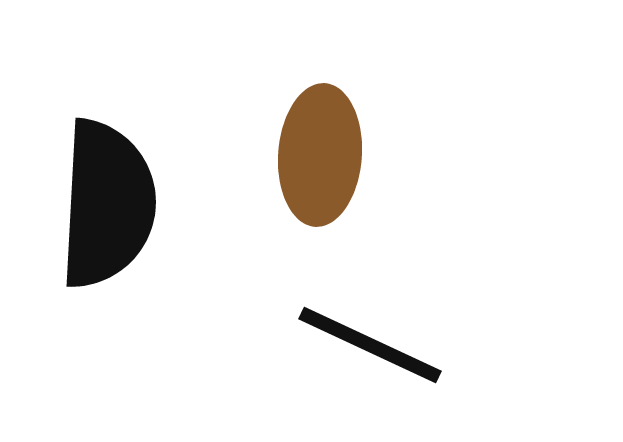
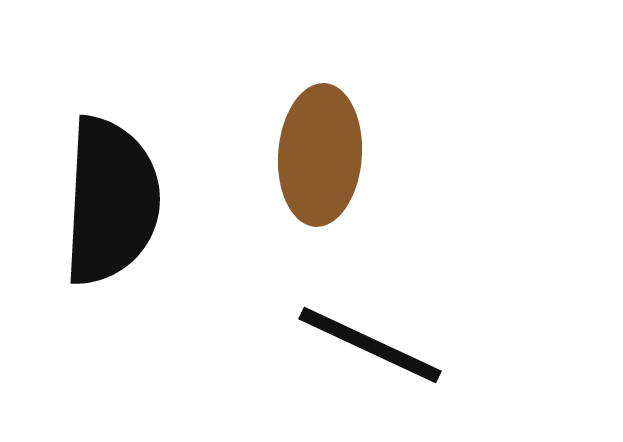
black semicircle: moved 4 px right, 3 px up
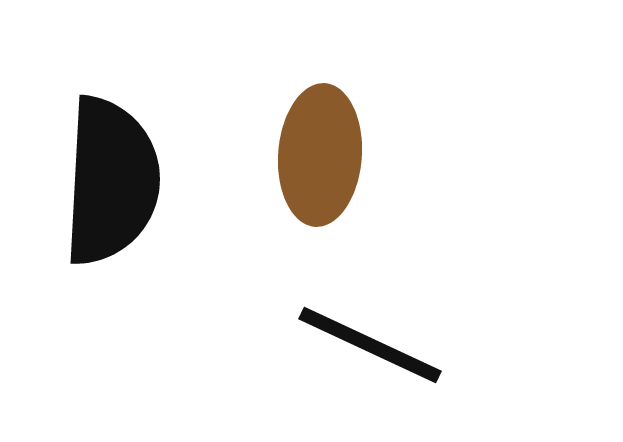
black semicircle: moved 20 px up
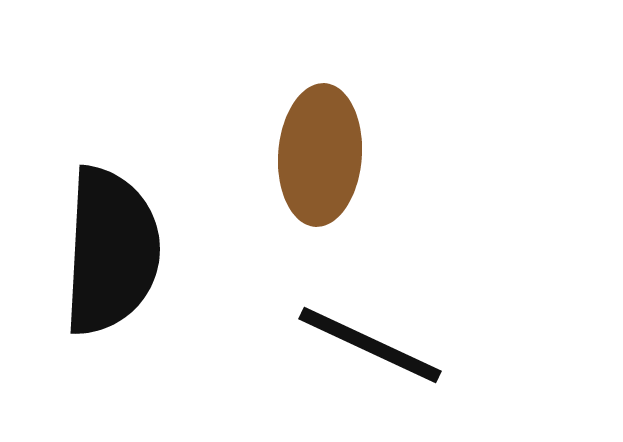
black semicircle: moved 70 px down
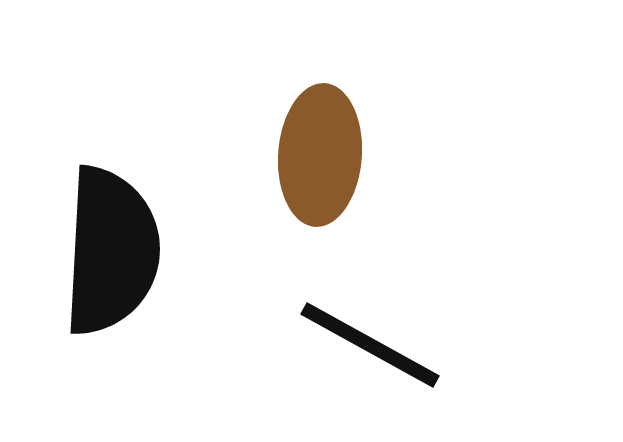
black line: rotated 4 degrees clockwise
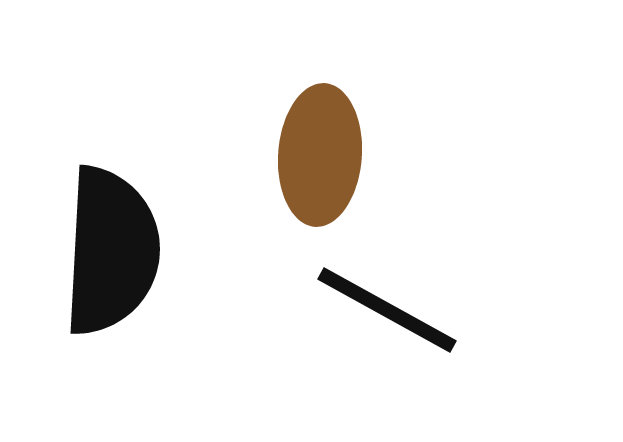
black line: moved 17 px right, 35 px up
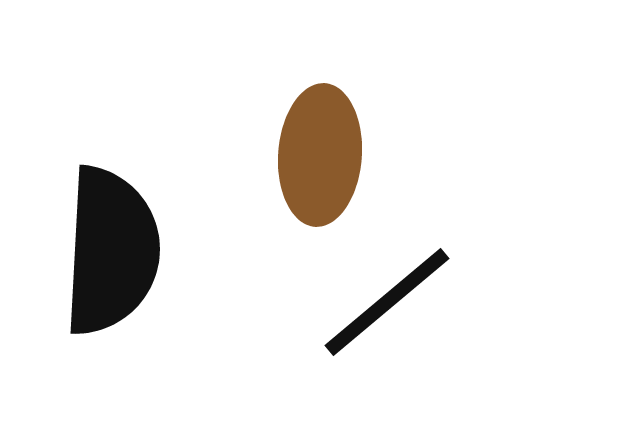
black line: moved 8 px up; rotated 69 degrees counterclockwise
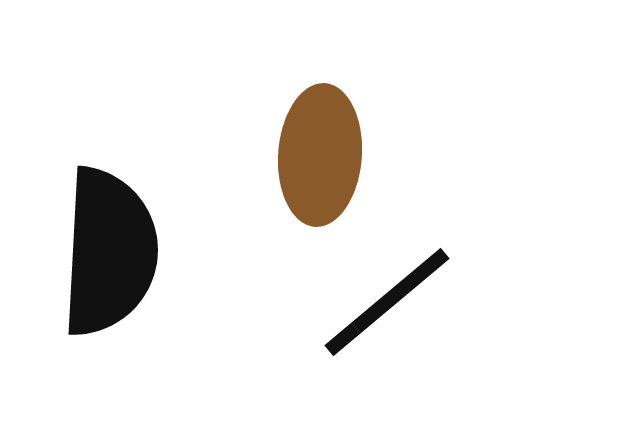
black semicircle: moved 2 px left, 1 px down
